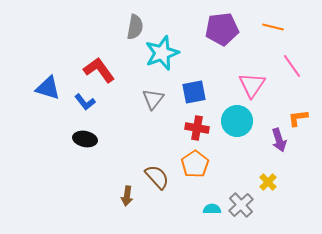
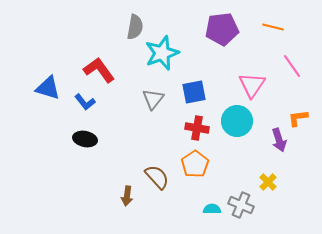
gray cross: rotated 25 degrees counterclockwise
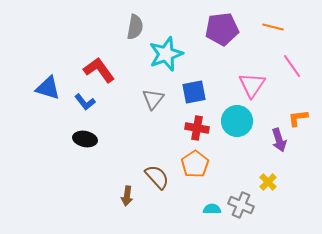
cyan star: moved 4 px right, 1 px down
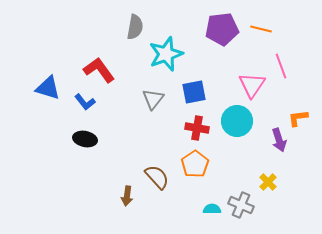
orange line: moved 12 px left, 2 px down
pink line: moved 11 px left; rotated 15 degrees clockwise
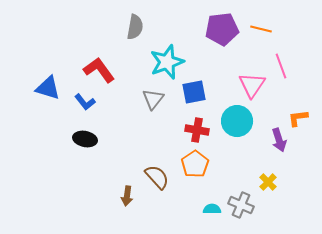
cyan star: moved 1 px right, 8 px down
red cross: moved 2 px down
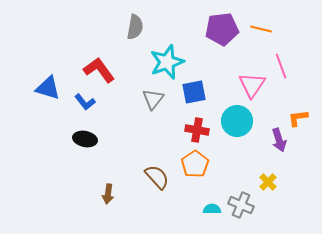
brown arrow: moved 19 px left, 2 px up
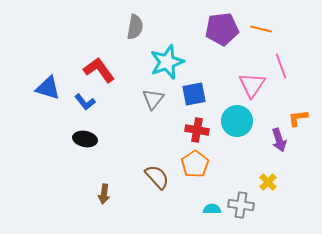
blue square: moved 2 px down
brown arrow: moved 4 px left
gray cross: rotated 15 degrees counterclockwise
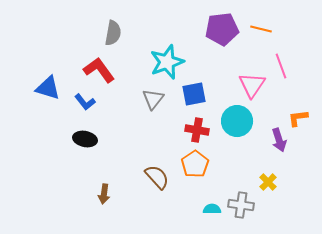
gray semicircle: moved 22 px left, 6 px down
